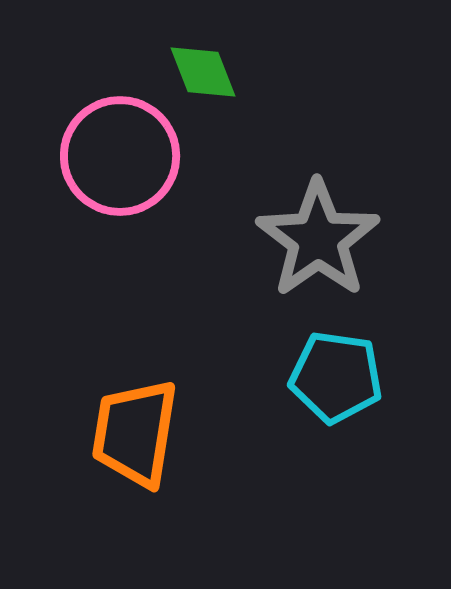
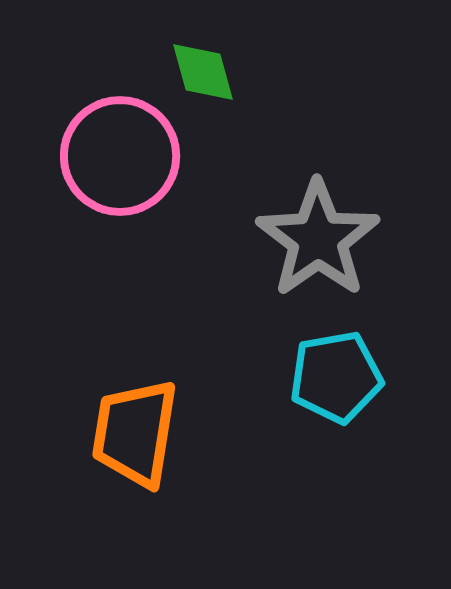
green diamond: rotated 6 degrees clockwise
cyan pentagon: rotated 18 degrees counterclockwise
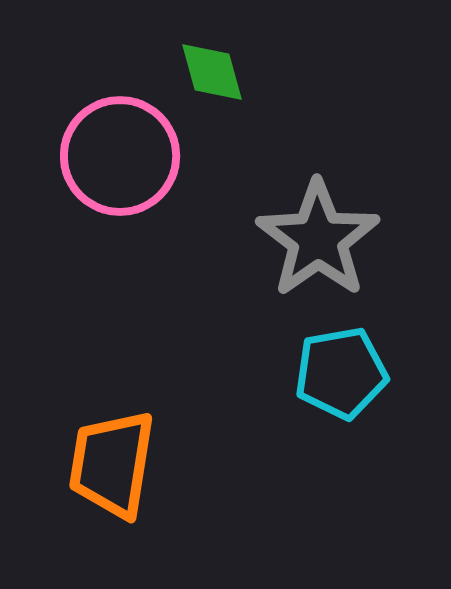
green diamond: moved 9 px right
cyan pentagon: moved 5 px right, 4 px up
orange trapezoid: moved 23 px left, 31 px down
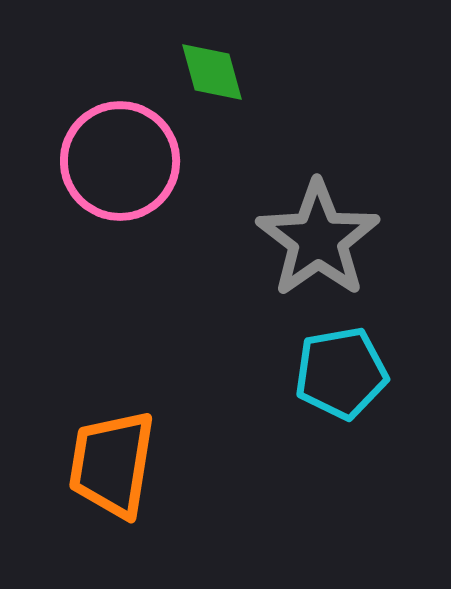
pink circle: moved 5 px down
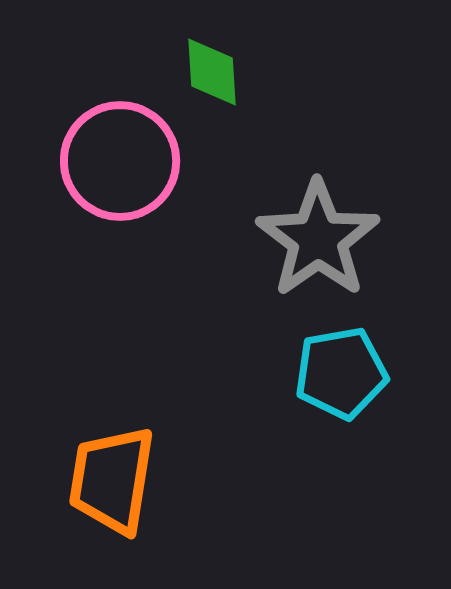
green diamond: rotated 12 degrees clockwise
orange trapezoid: moved 16 px down
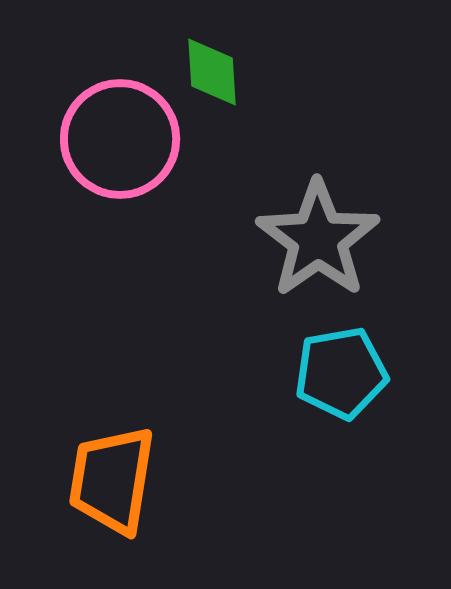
pink circle: moved 22 px up
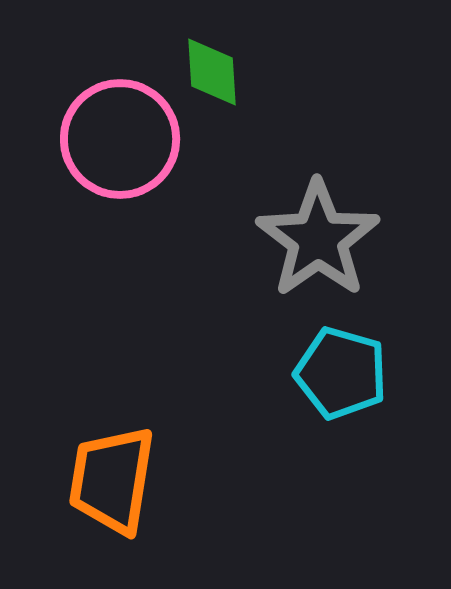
cyan pentagon: rotated 26 degrees clockwise
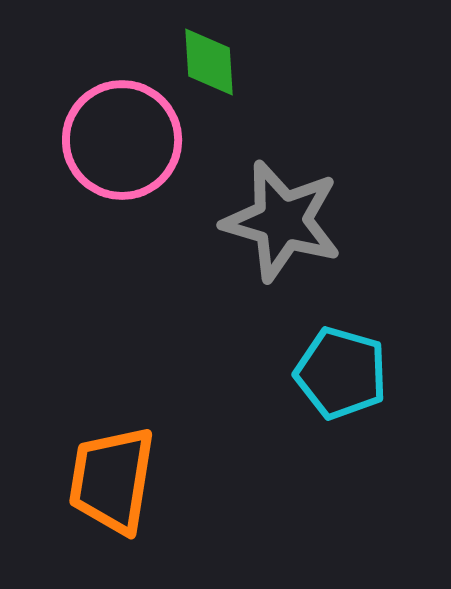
green diamond: moved 3 px left, 10 px up
pink circle: moved 2 px right, 1 px down
gray star: moved 36 px left, 18 px up; rotated 21 degrees counterclockwise
